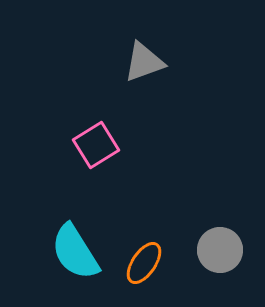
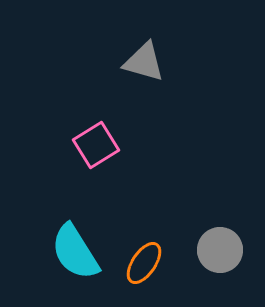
gray triangle: rotated 36 degrees clockwise
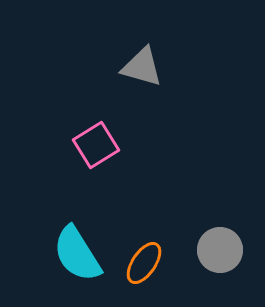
gray triangle: moved 2 px left, 5 px down
cyan semicircle: moved 2 px right, 2 px down
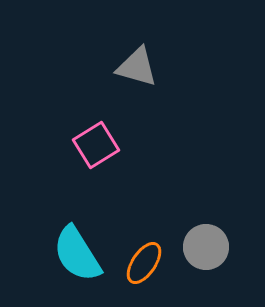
gray triangle: moved 5 px left
gray circle: moved 14 px left, 3 px up
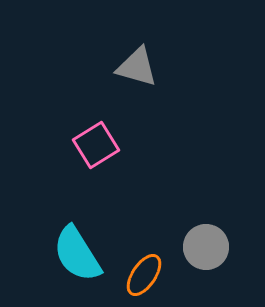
orange ellipse: moved 12 px down
